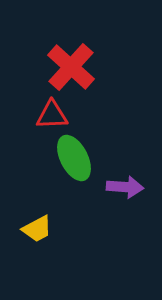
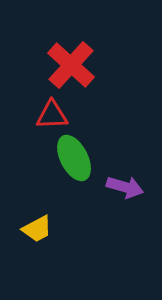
red cross: moved 2 px up
purple arrow: rotated 12 degrees clockwise
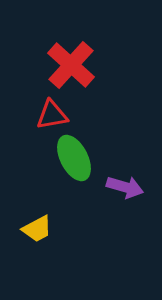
red triangle: rotated 8 degrees counterclockwise
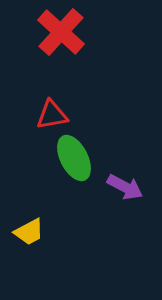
red cross: moved 10 px left, 33 px up
purple arrow: rotated 12 degrees clockwise
yellow trapezoid: moved 8 px left, 3 px down
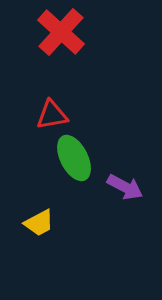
yellow trapezoid: moved 10 px right, 9 px up
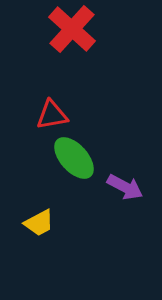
red cross: moved 11 px right, 3 px up
green ellipse: rotated 15 degrees counterclockwise
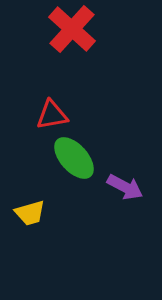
yellow trapezoid: moved 9 px left, 10 px up; rotated 12 degrees clockwise
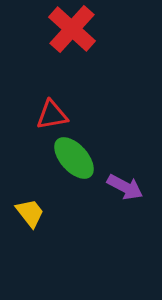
yellow trapezoid: rotated 112 degrees counterclockwise
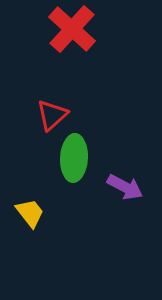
red triangle: rotated 32 degrees counterclockwise
green ellipse: rotated 45 degrees clockwise
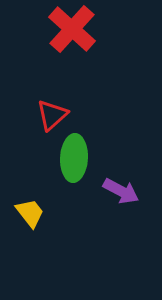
purple arrow: moved 4 px left, 4 px down
